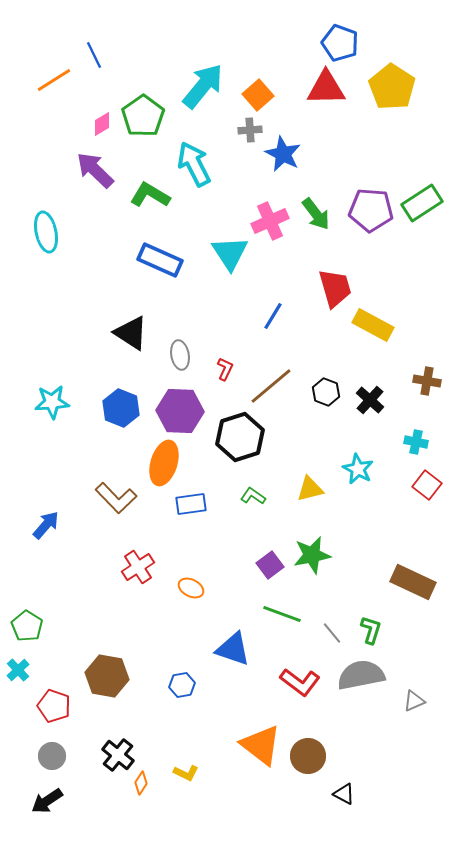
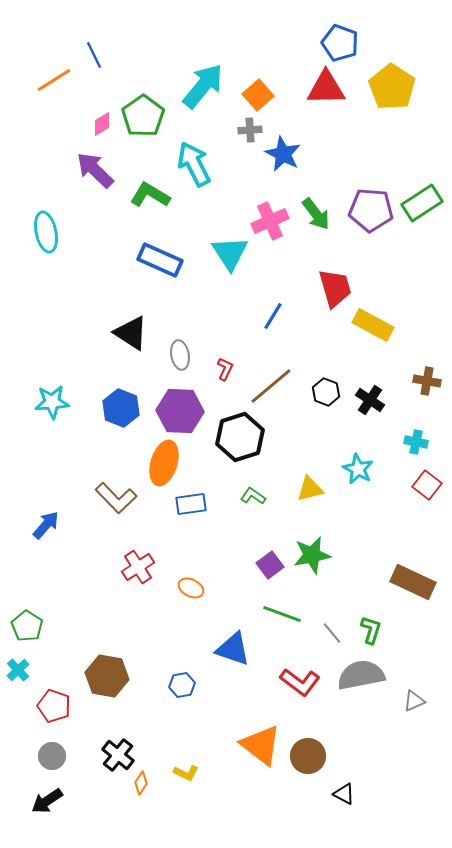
black cross at (370, 400): rotated 8 degrees counterclockwise
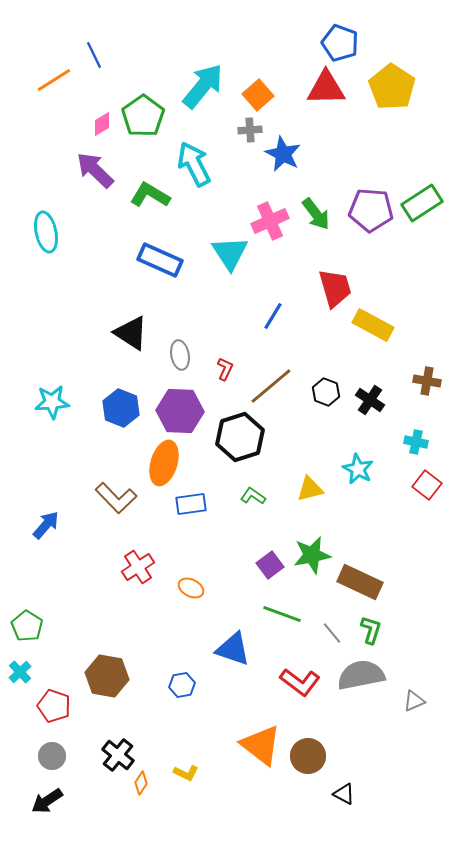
brown rectangle at (413, 582): moved 53 px left
cyan cross at (18, 670): moved 2 px right, 2 px down
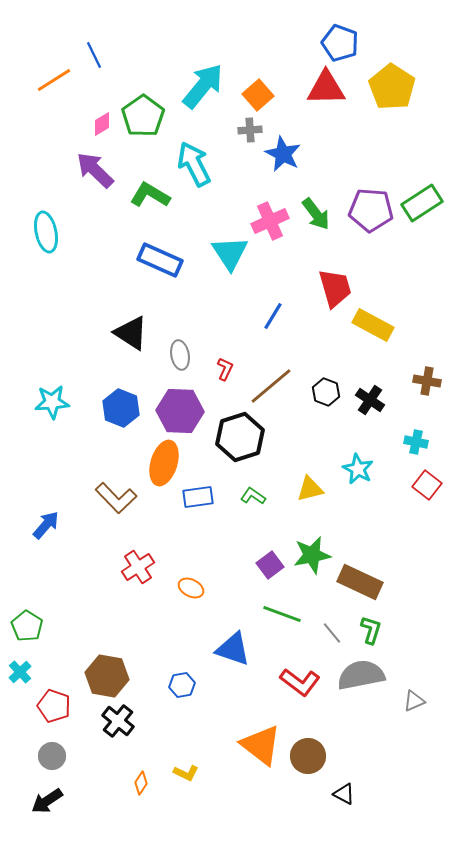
blue rectangle at (191, 504): moved 7 px right, 7 px up
black cross at (118, 755): moved 34 px up
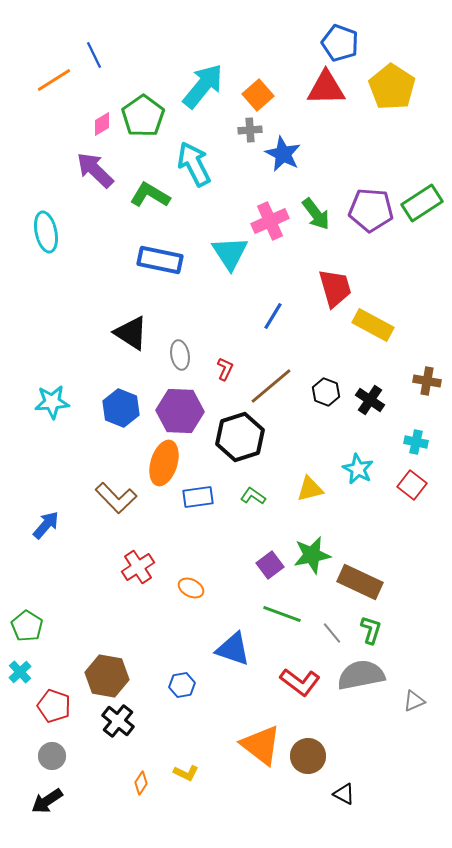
blue rectangle at (160, 260): rotated 12 degrees counterclockwise
red square at (427, 485): moved 15 px left
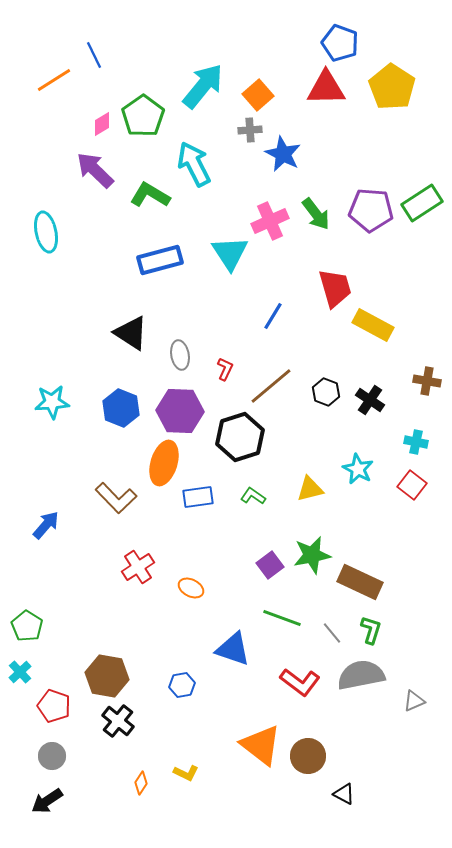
blue rectangle at (160, 260): rotated 27 degrees counterclockwise
green line at (282, 614): moved 4 px down
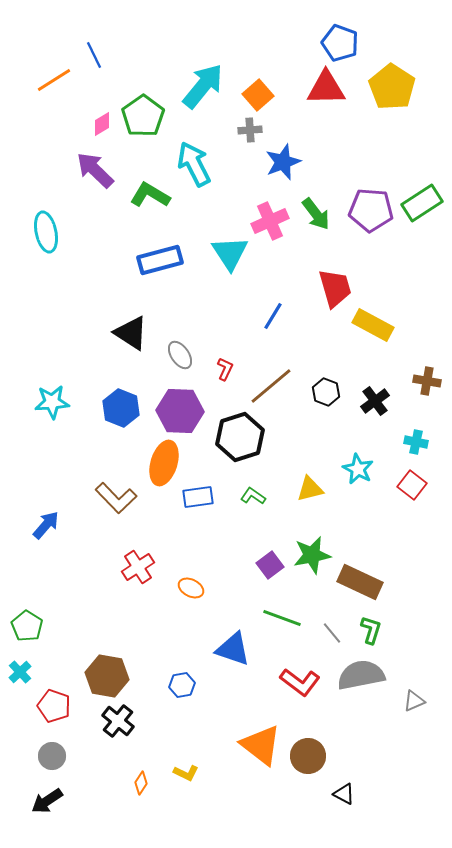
blue star at (283, 154): moved 8 px down; rotated 24 degrees clockwise
gray ellipse at (180, 355): rotated 24 degrees counterclockwise
black cross at (370, 400): moved 5 px right, 1 px down; rotated 20 degrees clockwise
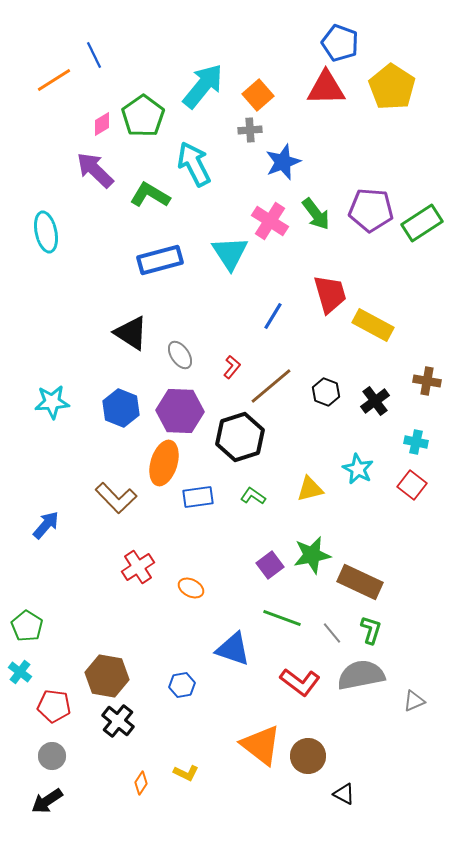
green rectangle at (422, 203): moved 20 px down
pink cross at (270, 221): rotated 33 degrees counterclockwise
red trapezoid at (335, 288): moved 5 px left, 6 px down
red L-shape at (225, 369): moved 7 px right, 2 px up; rotated 15 degrees clockwise
cyan cross at (20, 672): rotated 10 degrees counterclockwise
red pentagon at (54, 706): rotated 12 degrees counterclockwise
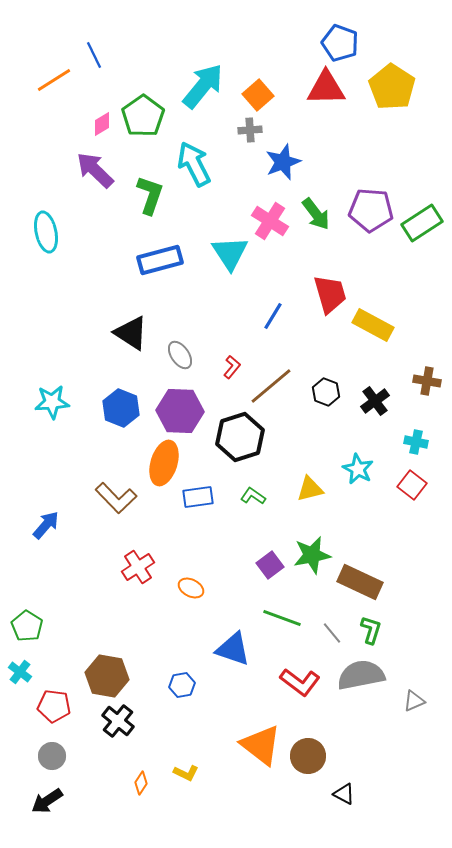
green L-shape at (150, 195): rotated 78 degrees clockwise
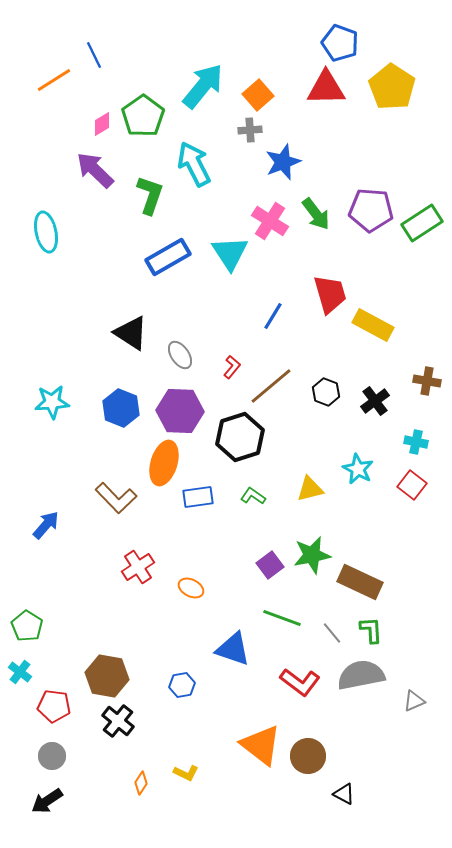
blue rectangle at (160, 260): moved 8 px right, 3 px up; rotated 15 degrees counterclockwise
green L-shape at (371, 630): rotated 20 degrees counterclockwise
